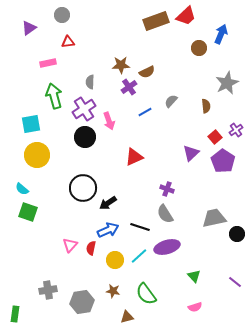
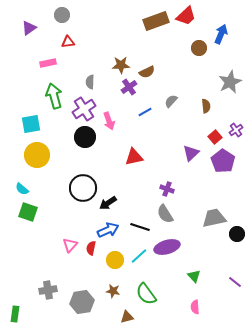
gray star at (227, 83): moved 3 px right, 1 px up
red triangle at (134, 157): rotated 12 degrees clockwise
pink semicircle at (195, 307): rotated 104 degrees clockwise
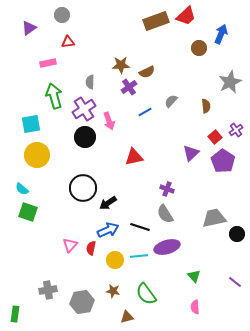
cyan line at (139, 256): rotated 36 degrees clockwise
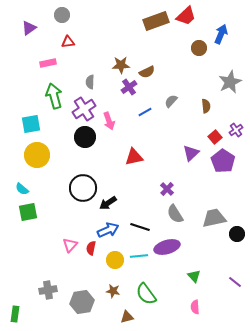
purple cross at (167, 189): rotated 24 degrees clockwise
green square at (28, 212): rotated 30 degrees counterclockwise
gray semicircle at (165, 214): moved 10 px right
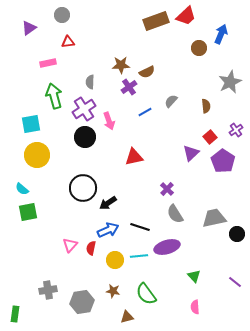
red square at (215, 137): moved 5 px left
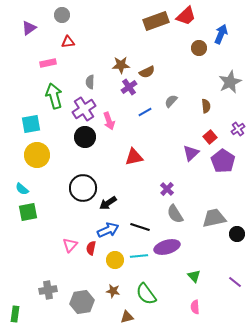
purple cross at (236, 130): moved 2 px right, 1 px up
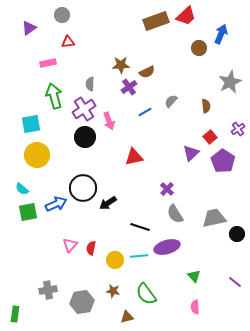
gray semicircle at (90, 82): moved 2 px down
blue arrow at (108, 230): moved 52 px left, 26 px up
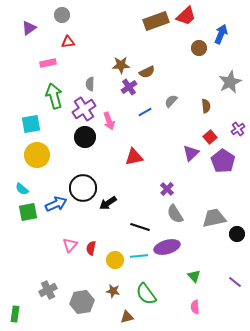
gray cross at (48, 290): rotated 18 degrees counterclockwise
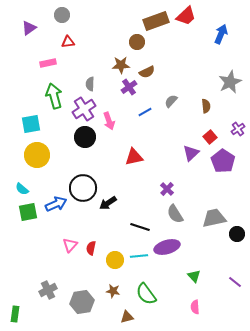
brown circle at (199, 48): moved 62 px left, 6 px up
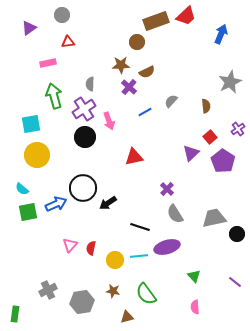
purple cross at (129, 87): rotated 14 degrees counterclockwise
